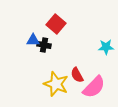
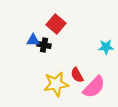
yellow star: rotated 30 degrees counterclockwise
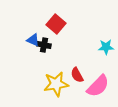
blue triangle: rotated 24 degrees clockwise
pink semicircle: moved 4 px right, 1 px up
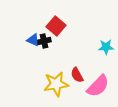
red square: moved 2 px down
black cross: moved 4 px up; rotated 24 degrees counterclockwise
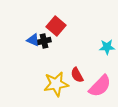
cyan star: moved 1 px right
pink semicircle: moved 2 px right
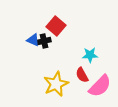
cyan star: moved 17 px left, 8 px down
red semicircle: moved 5 px right
yellow star: rotated 15 degrees counterclockwise
